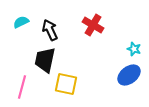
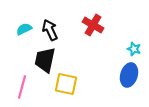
cyan semicircle: moved 3 px right, 7 px down
blue ellipse: rotated 35 degrees counterclockwise
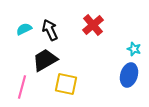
red cross: rotated 20 degrees clockwise
black trapezoid: rotated 48 degrees clockwise
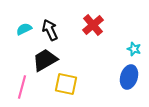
blue ellipse: moved 2 px down
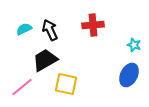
red cross: rotated 35 degrees clockwise
cyan star: moved 4 px up
blue ellipse: moved 2 px up; rotated 10 degrees clockwise
pink line: rotated 35 degrees clockwise
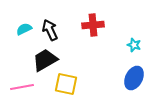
blue ellipse: moved 5 px right, 3 px down
pink line: rotated 30 degrees clockwise
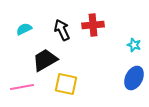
black arrow: moved 12 px right
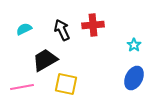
cyan star: rotated 16 degrees clockwise
